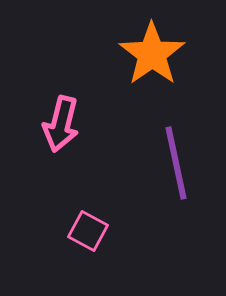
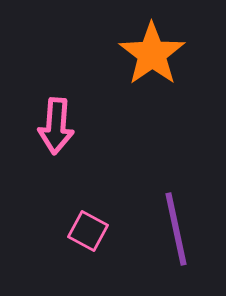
pink arrow: moved 5 px left, 2 px down; rotated 10 degrees counterclockwise
purple line: moved 66 px down
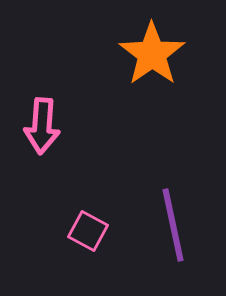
pink arrow: moved 14 px left
purple line: moved 3 px left, 4 px up
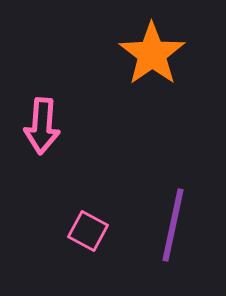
purple line: rotated 24 degrees clockwise
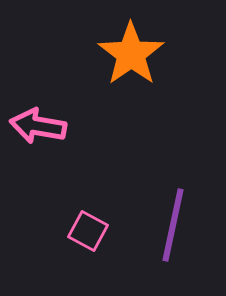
orange star: moved 21 px left
pink arrow: moved 4 px left; rotated 96 degrees clockwise
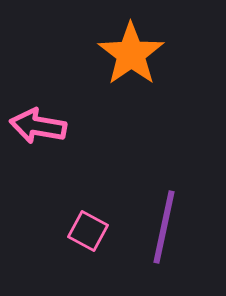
purple line: moved 9 px left, 2 px down
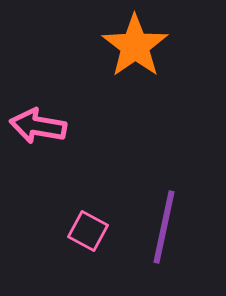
orange star: moved 4 px right, 8 px up
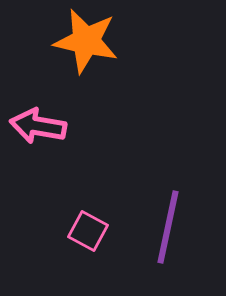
orange star: moved 49 px left, 5 px up; rotated 24 degrees counterclockwise
purple line: moved 4 px right
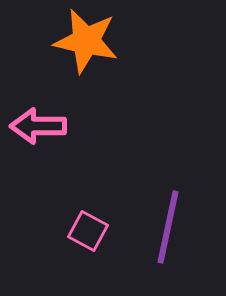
pink arrow: rotated 10 degrees counterclockwise
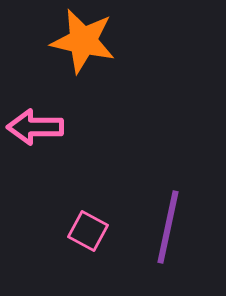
orange star: moved 3 px left
pink arrow: moved 3 px left, 1 px down
